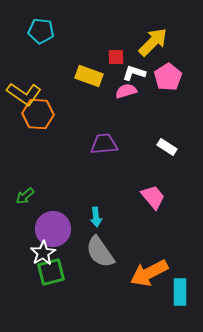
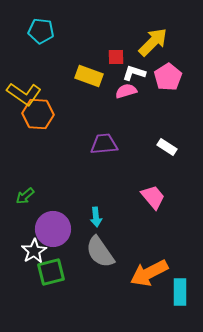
white star: moved 9 px left, 2 px up
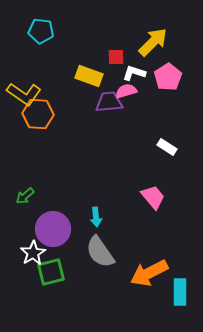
purple trapezoid: moved 5 px right, 42 px up
white star: moved 1 px left, 2 px down
